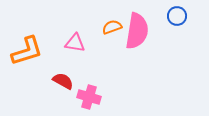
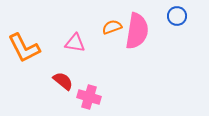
orange L-shape: moved 3 px left, 3 px up; rotated 80 degrees clockwise
red semicircle: rotated 10 degrees clockwise
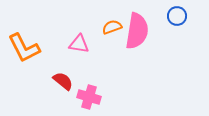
pink triangle: moved 4 px right, 1 px down
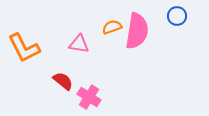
pink cross: rotated 15 degrees clockwise
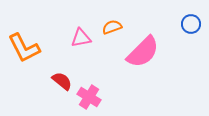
blue circle: moved 14 px right, 8 px down
pink semicircle: moved 6 px right, 21 px down; rotated 36 degrees clockwise
pink triangle: moved 2 px right, 6 px up; rotated 20 degrees counterclockwise
red semicircle: moved 1 px left
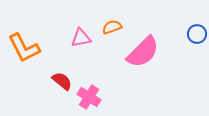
blue circle: moved 6 px right, 10 px down
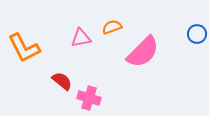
pink cross: moved 1 px down; rotated 15 degrees counterclockwise
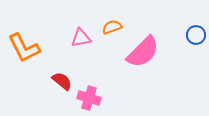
blue circle: moved 1 px left, 1 px down
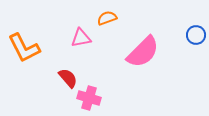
orange semicircle: moved 5 px left, 9 px up
red semicircle: moved 6 px right, 3 px up; rotated 10 degrees clockwise
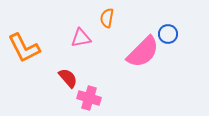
orange semicircle: rotated 60 degrees counterclockwise
blue circle: moved 28 px left, 1 px up
